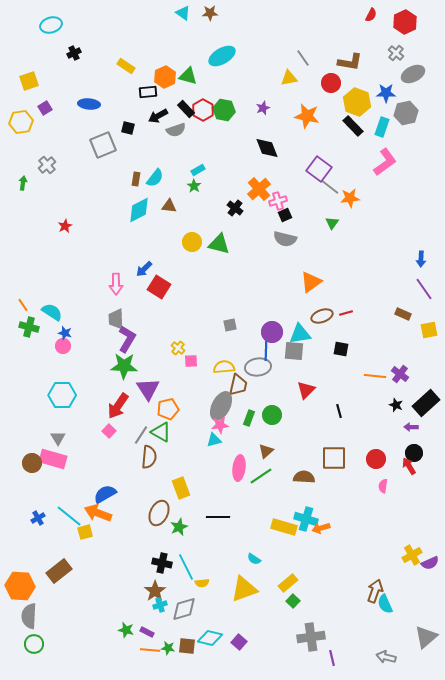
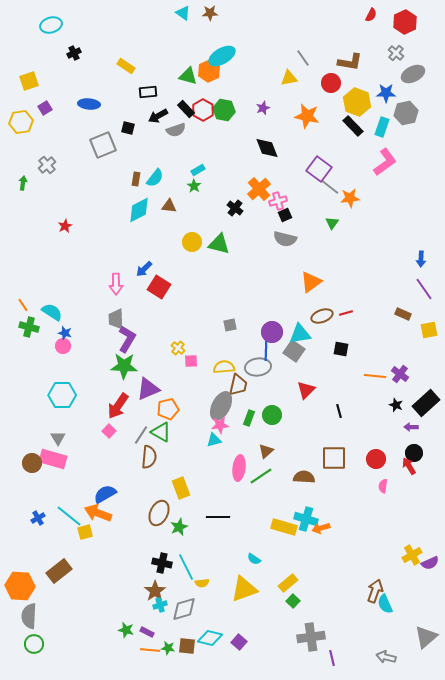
orange hexagon at (165, 77): moved 44 px right, 6 px up
gray square at (294, 351): rotated 30 degrees clockwise
purple triangle at (148, 389): rotated 40 degrees clockwise
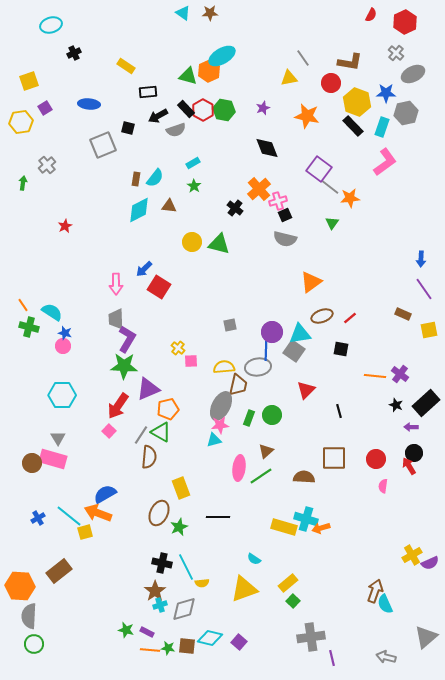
cyan rectangle at (198, 170): moved 5 px left, 7 px up
red line at (346, 313): moved 4 px right, 5 px down; rotated 24 degrees counterclockwise
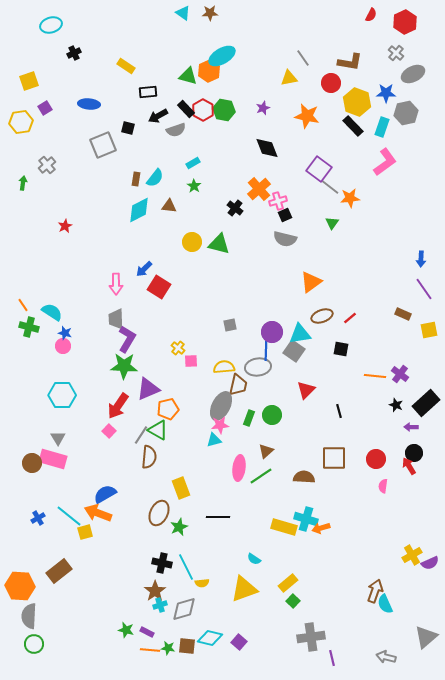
green triangle at (161, 432): moved 3 px left, 2 px up
